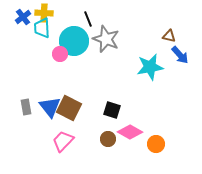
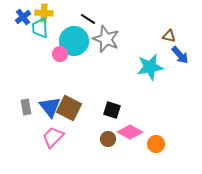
black line: rotated 35 degrees counterclockwise
cyan trapezoid: moved 2 px left
pink trapezoid: moved 10 px left, 4 px up
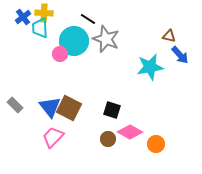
gray rectangle: moved 11 px left, 2 px up; rotated 35 degrees counterclockwise
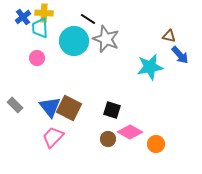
pink circle: moved 23 px left, 4 px down
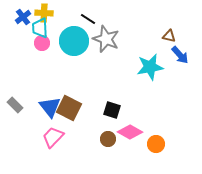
pink circle: moved 5 px right, 15 px up
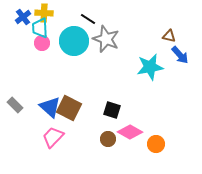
blue triangle: rotated 10 degrees counterclockwise
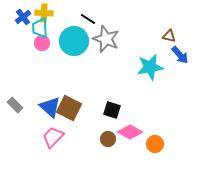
orange circle: moved 1 px left
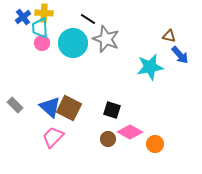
cyan circle: moved 1 px left, 2 px down
